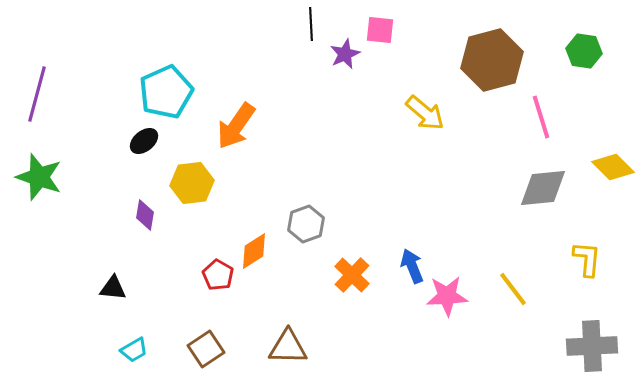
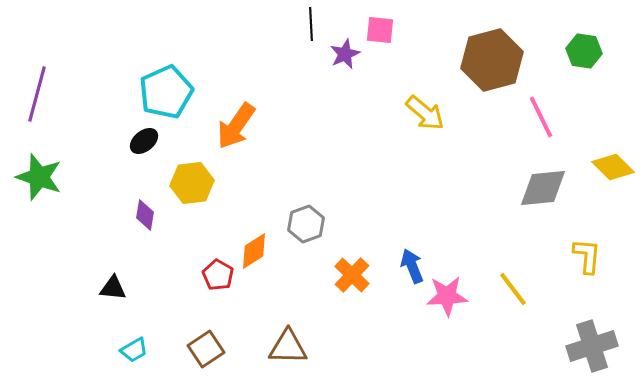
pink line: rotated 9 degrees counterclockwise
yellow L-shape: moved 3 px up
gray cross: rotated 15 degrees counterclockwise
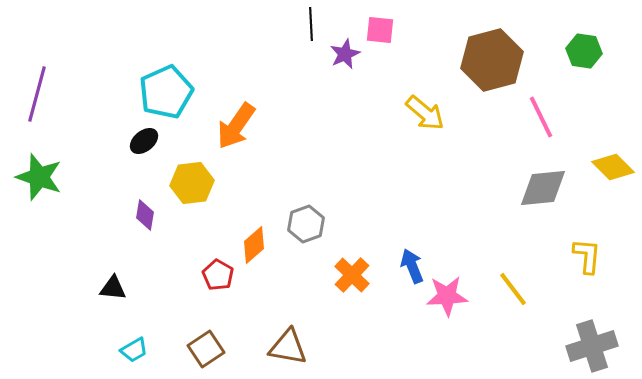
orange diamond: moved 6 px up; rotated 9 degrees counterclockwise
brown triangle: rotated 9 degrees clockwise
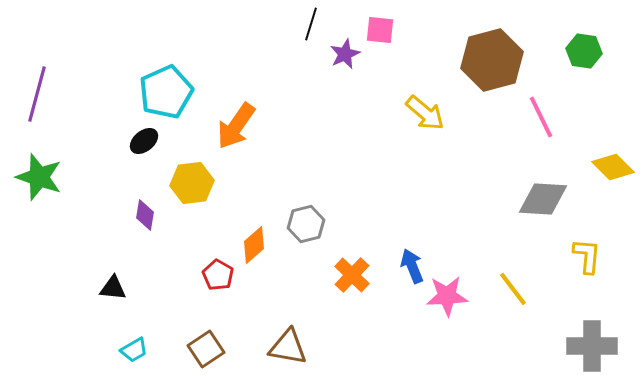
black line: rotated 20 degrees clockwise
gray diamond: moved 11 px down; rotated 9 degrees clockwise
gray hexagon: rotated 6 degrees clockwise
gray cross: rotated 18 degrees clockwise
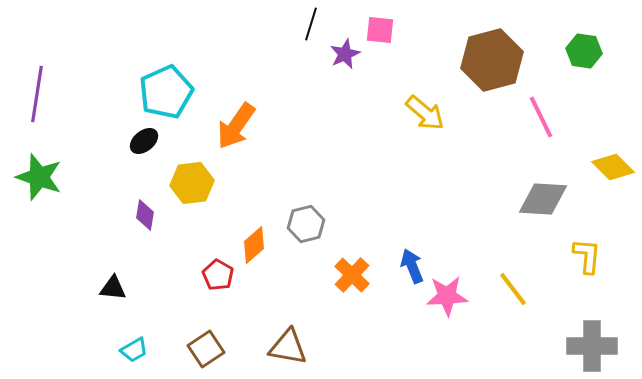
purple line: rotated 6 degrees counterclockwise
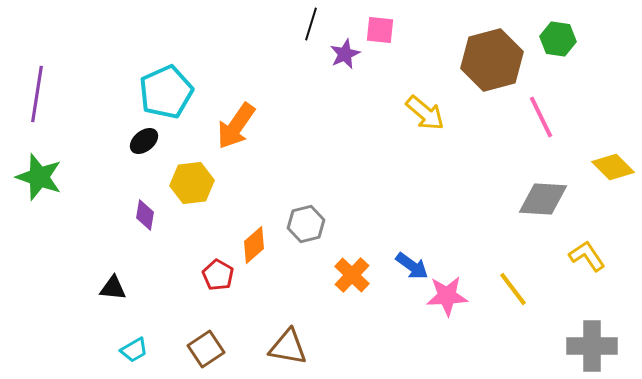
green hexagon: moved 26 px left, 12 px up
yellow L-shape: rotated 39 degrees counterclockwise
blue arrow: rotated 148 degrees clockwise
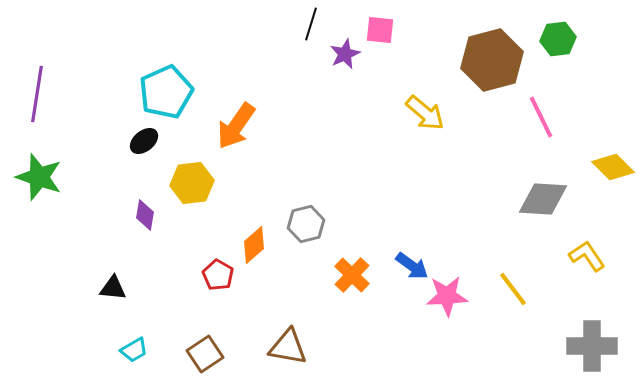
green hexagon: rotated 16 degrees counterclockwise
brown square: moved 1 px left, 5 px down
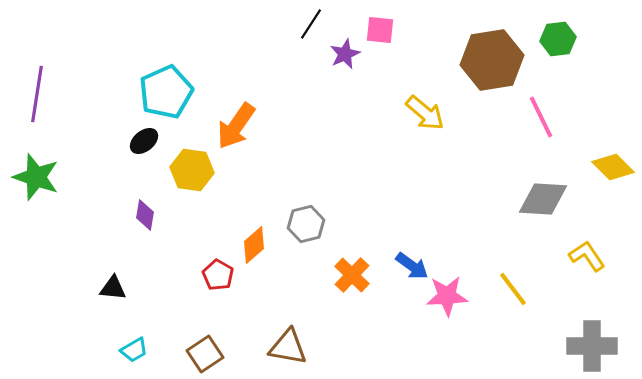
black line: rotated 16 degrees clockwise
brown hexagon: rotated 6 degrees clockwise
green star: moved 3 px left
yellow hexagon: moved 13 px up; rotated 15 degrees clockwise
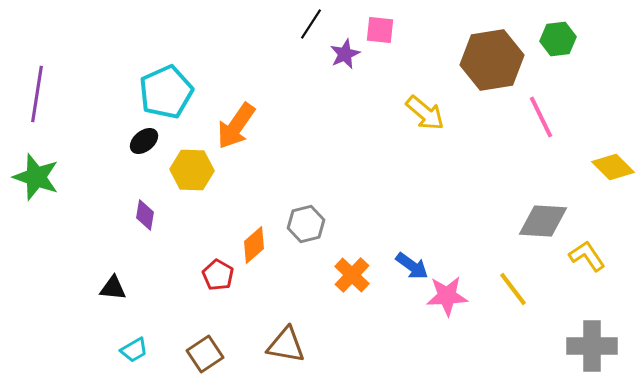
yellow hexagon: rotated 6 degrees counterclockwise
gray diamond: moved 22 px down
brown triangle: moved 2 px left, 2 px up
